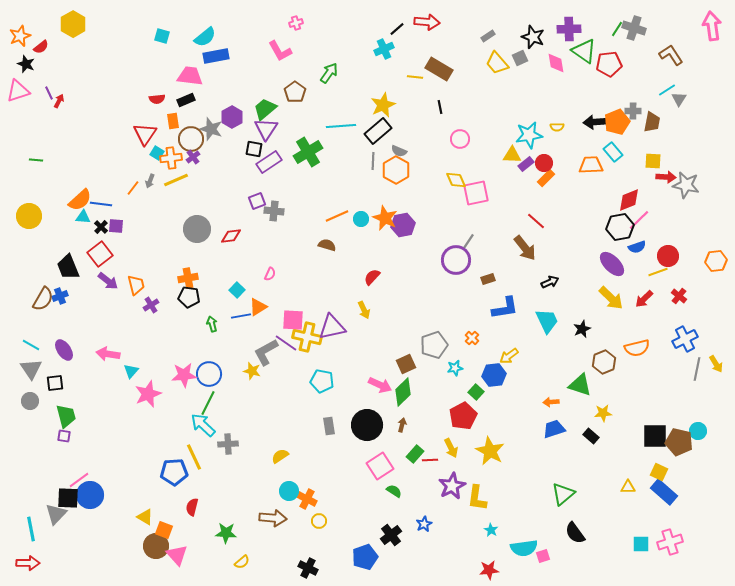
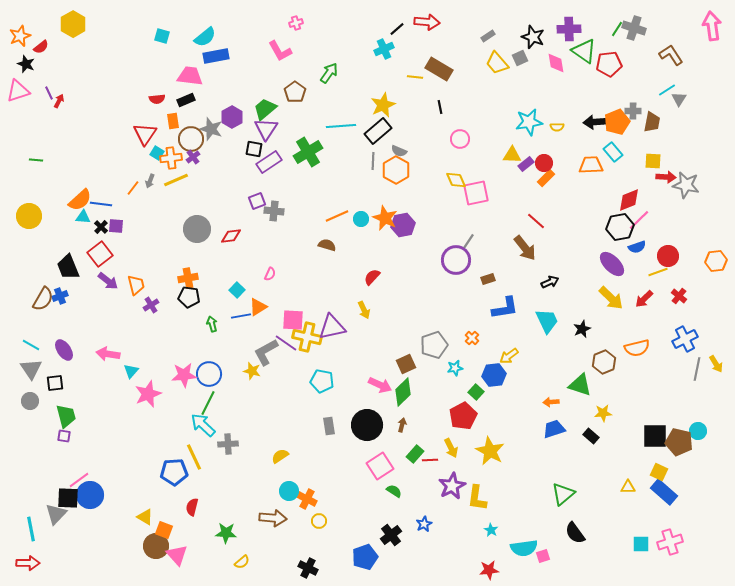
cyan star at (529, 135): moved 13 px up
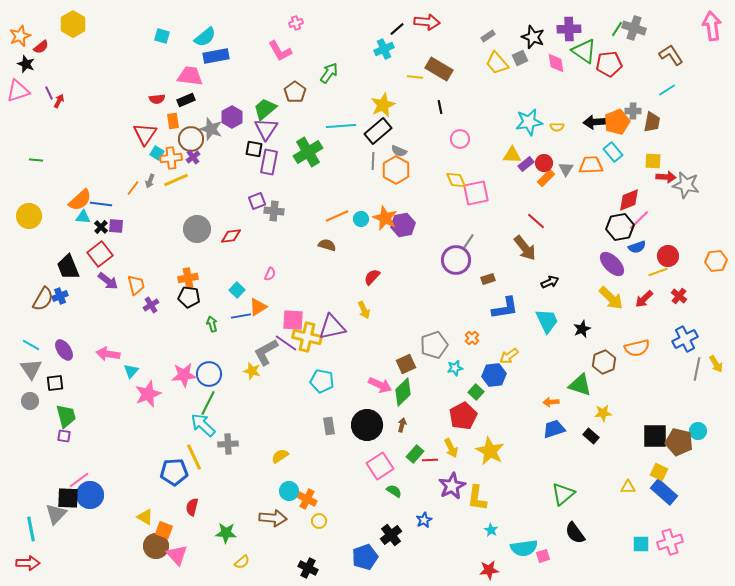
gray triangle at (679, 99): moved 113 px left, 70 px down
purple rectangle at (269, 162): rotated 45 degrees counterclockwise
blue star at (424, 524): moved 4 px up
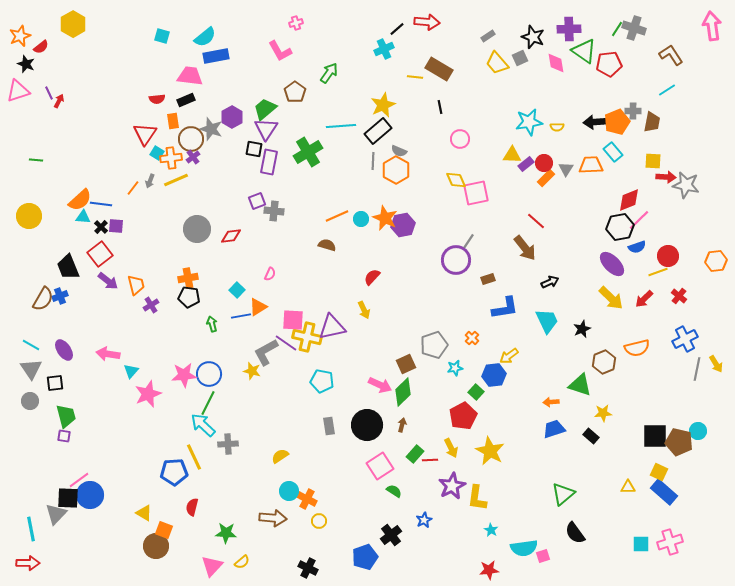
yellow triangle at (145, 517): moved 1 px left, 4 px up
pink triangle at (177, 555): moved 35 px right, 11 px down; rotated 25 degrees clockwise
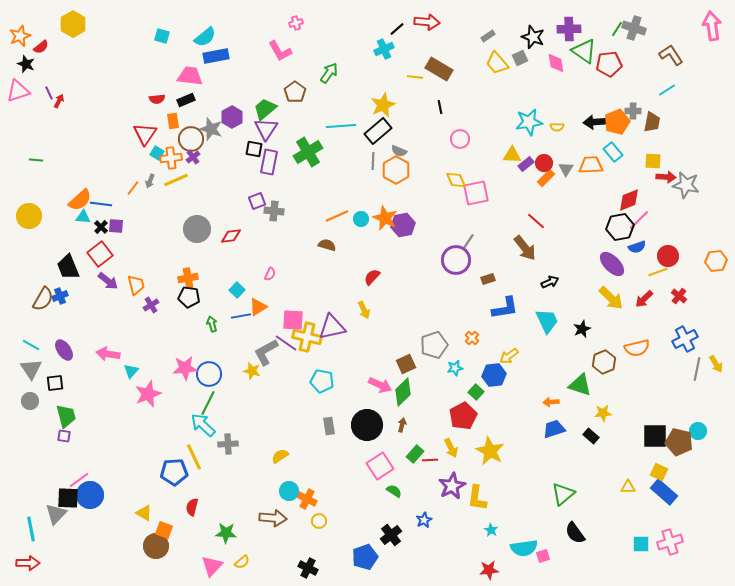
pink star at (184, 375): moved 1 px right, 7 px up
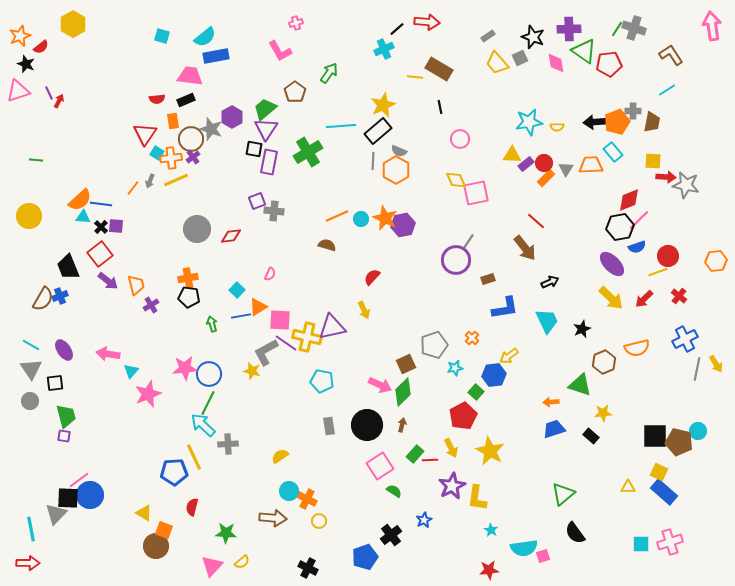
pink square at (293, 320): moved 13 px left
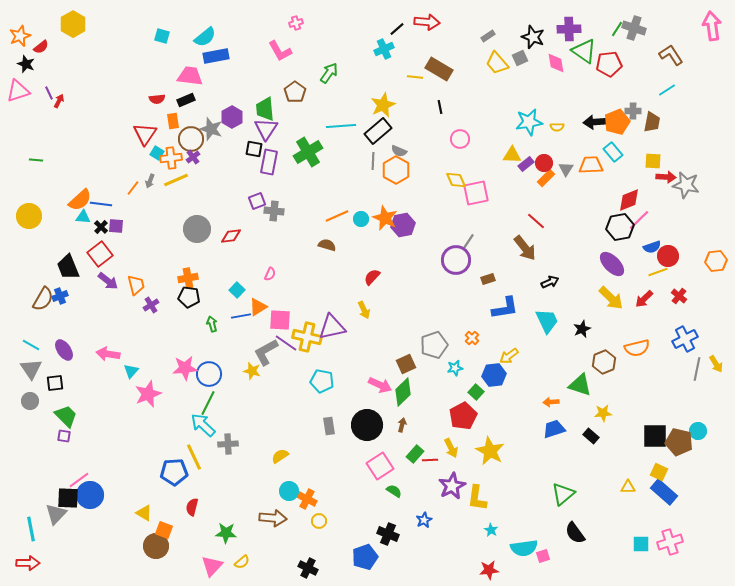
green trapezoid at (265, 109): rotated 55 degrees counterclockwise
blue semicircle at (637, 247): moved 15 px right
green trapezoid at (66, 416): rotated 30 degrees counterclockwise
black cross at (391, 535): moved 3 px left, 1 px up; rotated 30 degrees counterclockwise
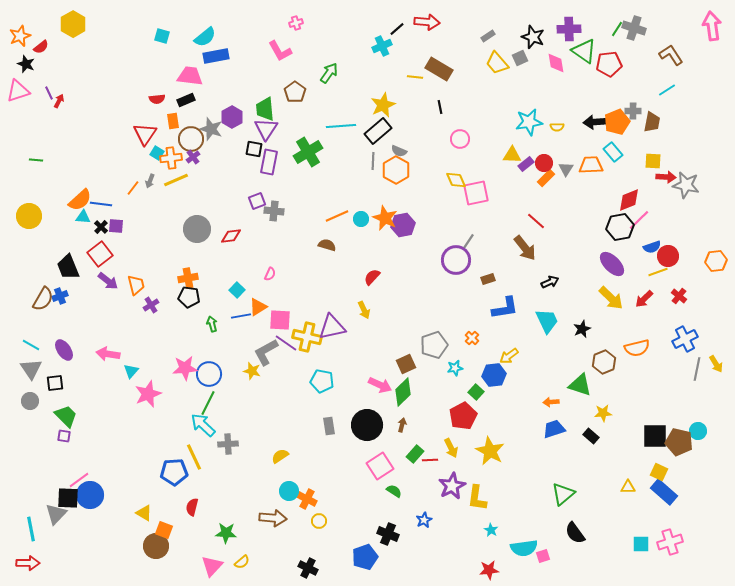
cyan cross at (384, 49): moved 2 px left, 3 px up
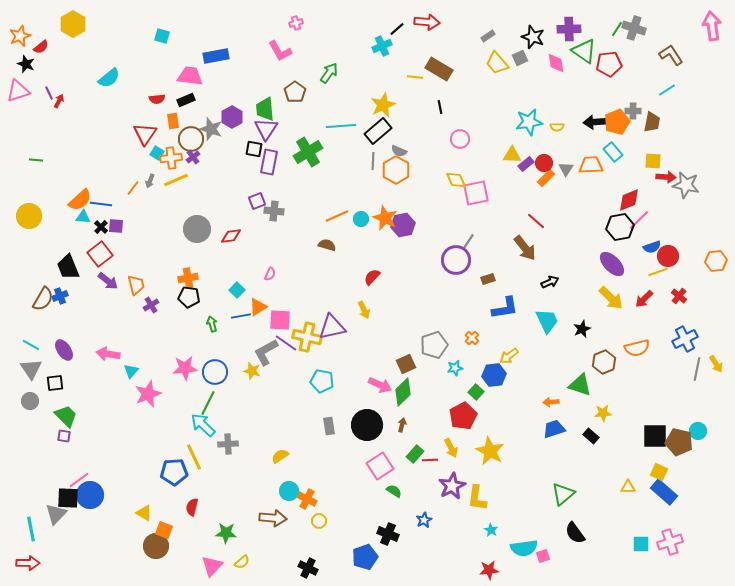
cyan semicircle at (205, 37): moved 96 px left, 41 px down
blue circle at (209, 374): moved 6 px right, 2 px up
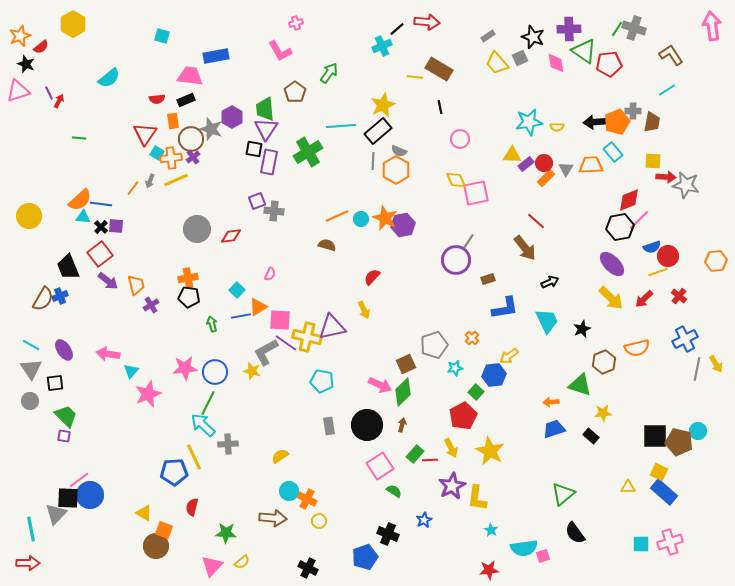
green line at (36, 160): moved 43 px right, 22 px up
